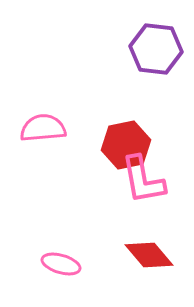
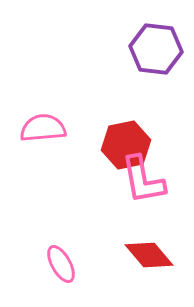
pink ellipse: rotated 45 degrees clockwise
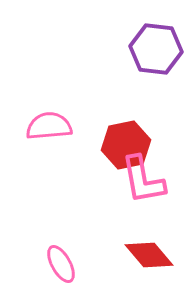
pink semicircle: moved 6 px right, 2 px up
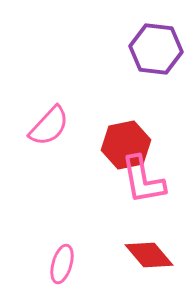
pink semicircle: rotated 138 degrees clockwise
pink ellipse: moved 1 px right; rotated 45 degrees clockwise
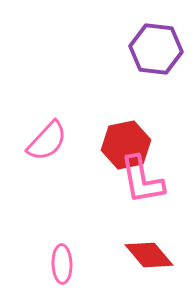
pink semicircle: moved 2 px left, 15 px down
pink L-shape: moved 1 px left
pink ellipse: rotated 18 degrees counterclockwise
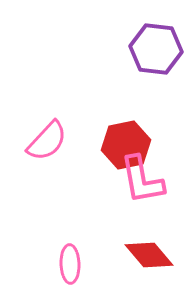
pink ellipse: moved 8 px right
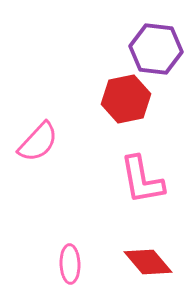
pink semicircle: moved 9 px left, 1 px down
red hexagon: moved 46 px up
red diamond: moved 1 px left, 7 px down
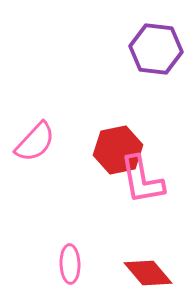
red hexagon: moved 8 px left, 51 px down
pink semicircle: moved 3 px left
red diamond: moved 11 px down
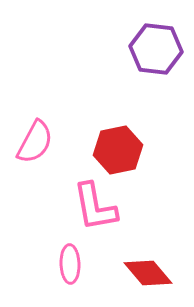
pink semicircle: rotated 15 degrees counterclockwise
pink L-shape: moved 47 px left, 27 px down
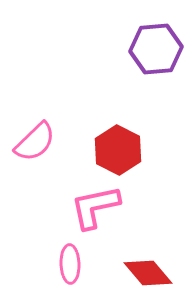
purple hexagon: rotated 12 degrees counterclockwise
pink semicircle: rotated 18 degrees clockwise
red hexagon: rotated 21 degrees counterclockwise
pink L-shape: rotated 88 degrees clockwise
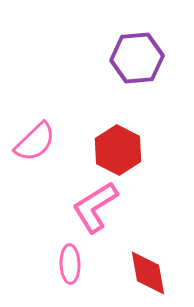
purple hexagon: moved 19 px left, 9 px down
pink L-shape: rotated 20 degrees counterclockwise
red diamond: rotated 30 degrees clockwise
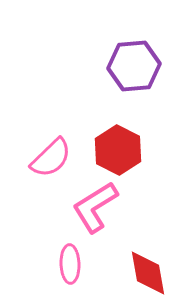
purple hexagon: moved 3 px left, 8 px down
pink semicircle: moved 16 px right, 16 px down
